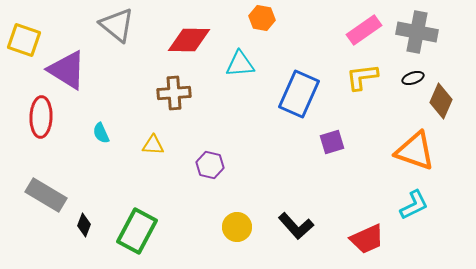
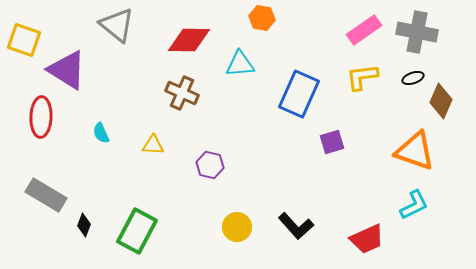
brown cross: moved 8 px right; rotated 28 degrees clockwise
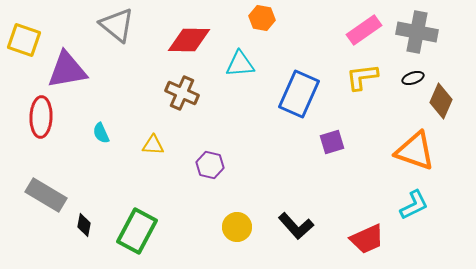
purple triangle: rotated 42 degrees counterclockwise
black diamond: rotated 10 degrees counterclockwise
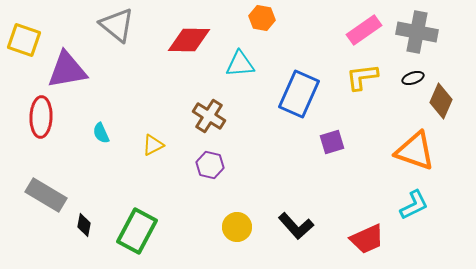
brown cross: moved 27 px right, 23 px down; rotated 8 degrees clockwise
yellow triangle: rotated 30 degrees counterclockwise
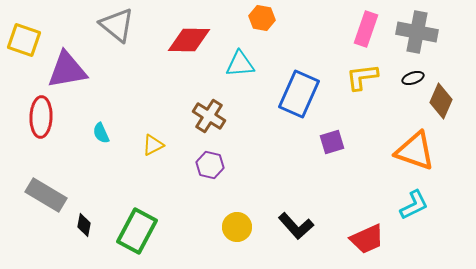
pink rectangle: moved 2 px right, 1 px up; rotated 36 degrees counterclockwise
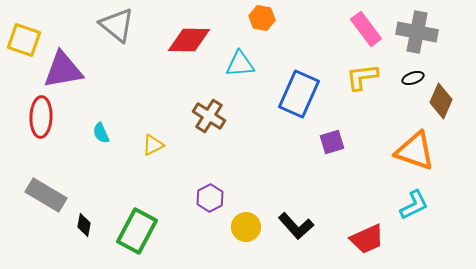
pink rectangle: rotated 56 degrees counterclockwise
purple triangle: moved 4 px left
purple hexagon: moved 33 px down; rotated 20 degrees clockwise
yellow circle: moved 9 px right
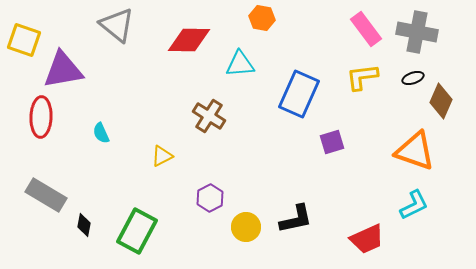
yellow triangle: moved 9 px right, 11 px down
black L-shape: moved 7 px up; rotated 60 degrees counterclockwise
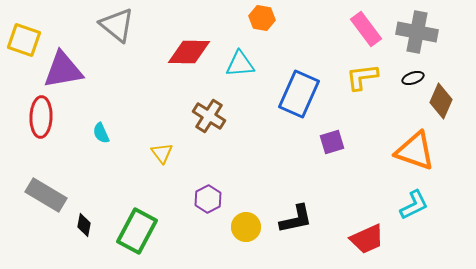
red diamond: moved 12 px down
yellow triangle: moved 3 px up; rotated 40 degrees counterclockwise
purple hexagon: moved 2 px left, 1 px down
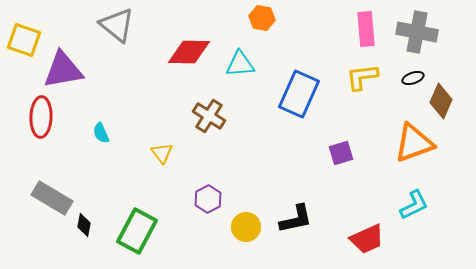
pink rectangle: rotated 32 degrees clockwise
purple square: moved 9 px right, 11 px down
orange triangle: moved 1 px left, 8 px up; rotated 39 degrees counterclockwise
gray rectangle: moved 6 px right, 3 px down
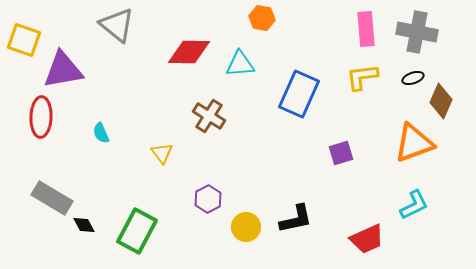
black diamond: rotated 40 degrees counterclockwise
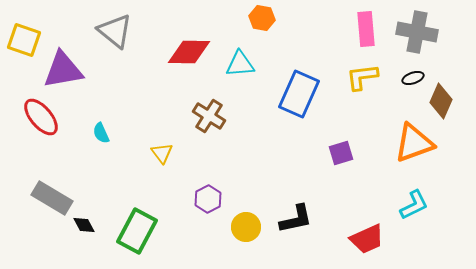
gray triangle: moved 2 px left, 6 px down
red ellipse: rotated 42 degrees counterclockwise
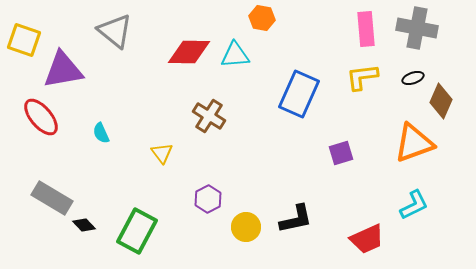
gray cross: moved 4 px up
cyan triangle: moved 5 px left, 9 px up
black diamond: rotated 15 degrees counterclockwise
